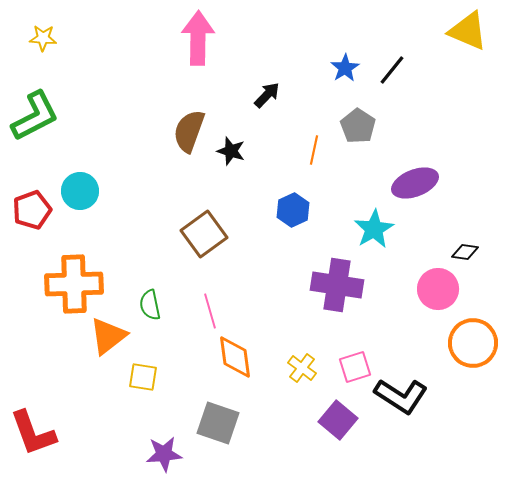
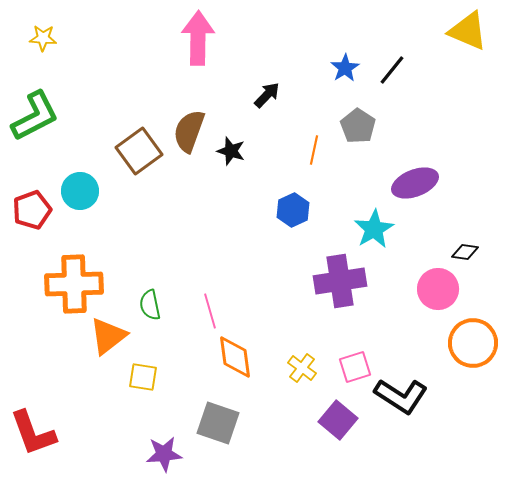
brown square: moved 65 px left, 83 px up
purple cross: moved 3 px right, 4 px up; rotated 18 degrees counterclockwise
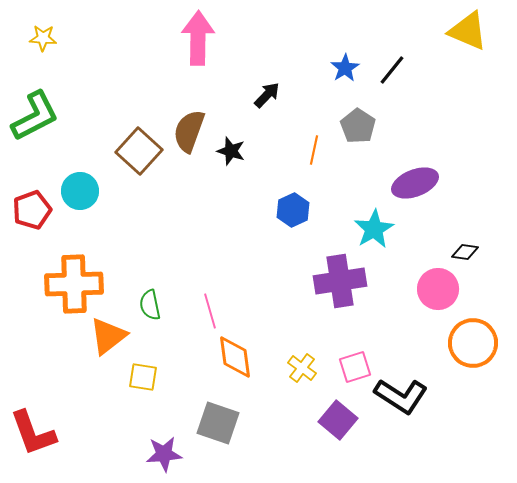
brown square: rotated 12 degrees counterclockwise
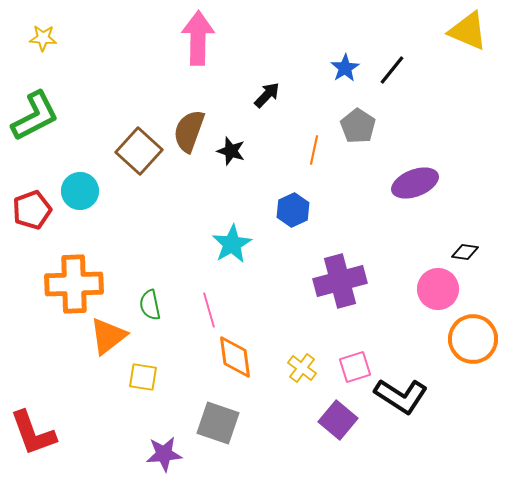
cyan star: moved 142 px left, 15 px down
purple cross: rotated 6 degrees counterclockwise
pink line: moved 1 px left, 1 px up
orange circle: moved 4 px up
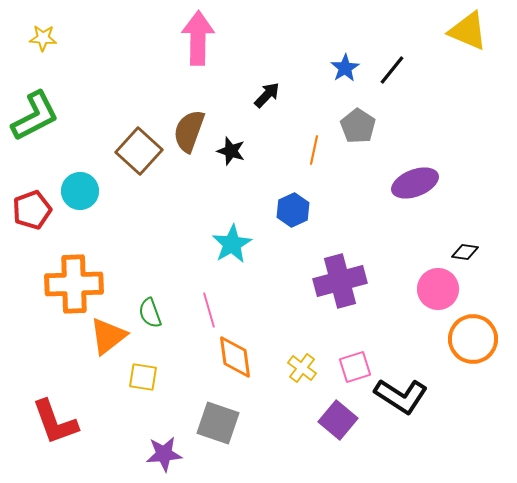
green semicircle: moved 8 px down; rotated 8 degrees counterclockwise
red L-shape: moved 22 px right, 11 px up
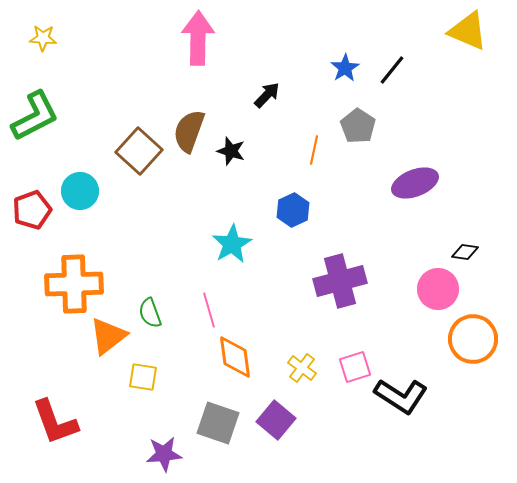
purple square: moved 62 px left
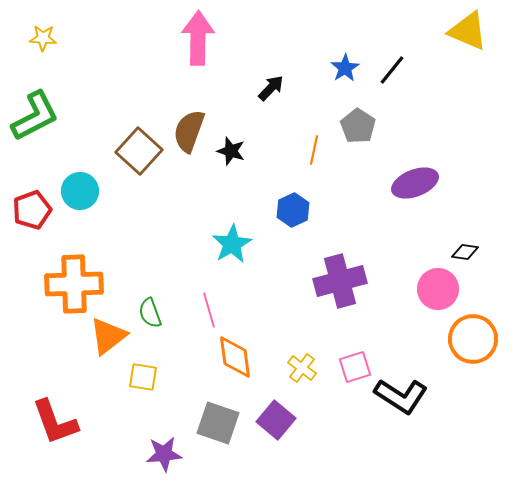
black arrow: moved 4 px right, 7 px up
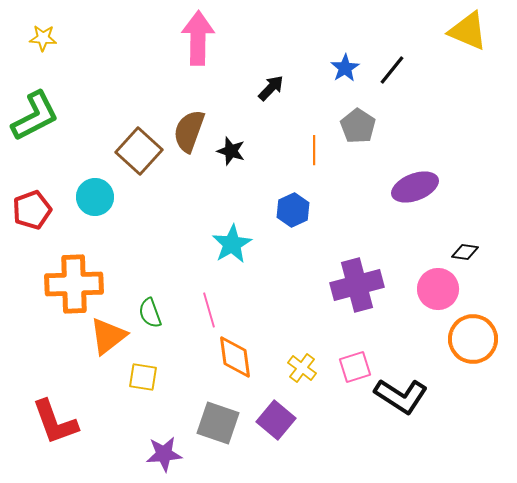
orange line: rotated 12 degrees counterclockwise
purple ellipse: moved 4 px down
cyan circle: moved 15 px right, 6 px down
purple cross: moved 17 px right, 4 px down
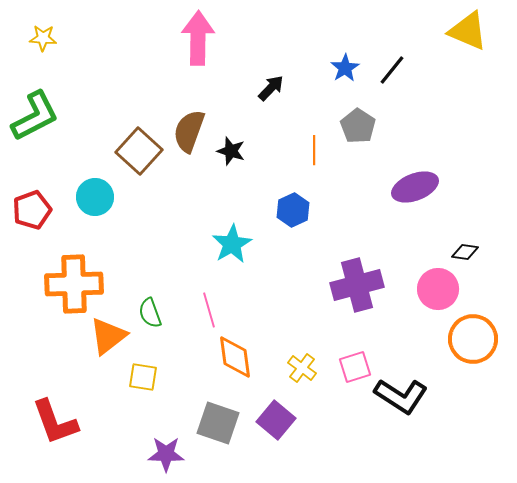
purple star: moved 2 px right; rotated 6 degrees clockwise
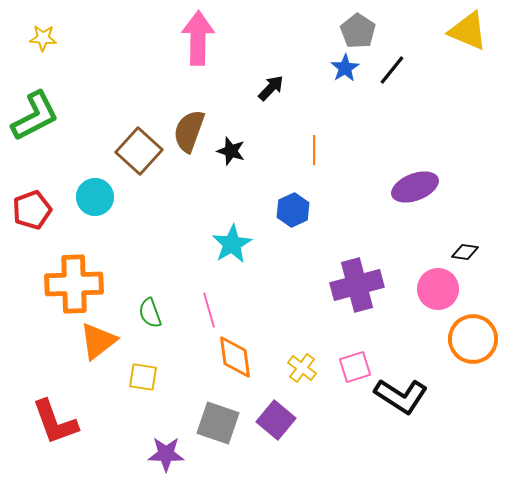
gray pentagon: moved 95 px up
orange triangle: moved 10 px left, 5 px down
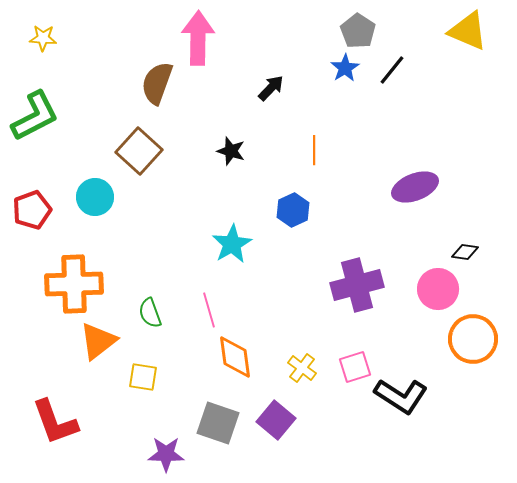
brown semicircle: moved 32 px left, 48 px up
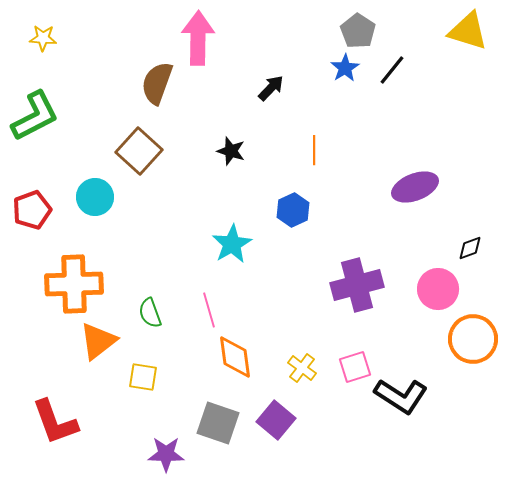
yellow triangle: rotated 6 degrees counterclockwise
black diamond: moved 5 px right, 4 px up; rotated 28 degrees counterclockwise
